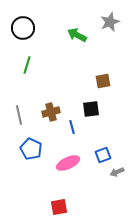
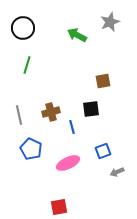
blue square: moved 4 px up
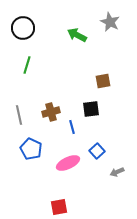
gray star: rotated 24 degrees counterclockwise
blue square: moved 6 px left; rotated 21 degrees counterclockwise
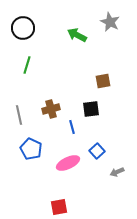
brown cross: moved 3 px up
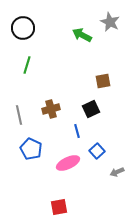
green arrow: moved 5 px right
black square: rotated 18 degrees counterclockwise
blue line: moved 5 px right, 4 px down
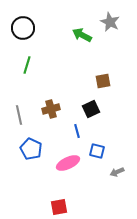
blue square: rotated 35 degrees counterclockwise
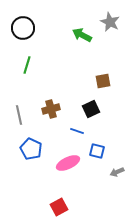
blue line: rotated 56 degrees counterclockwise
red square: rotated 18 degrees counterclockwise
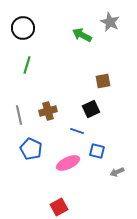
brown cross: moved 3 px left, 2 px down
